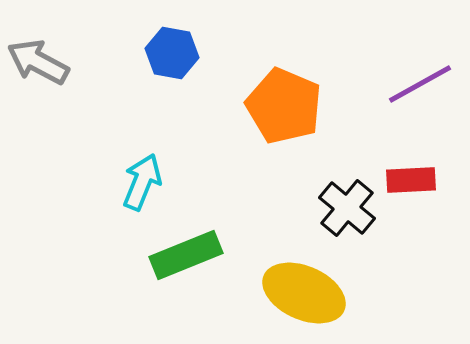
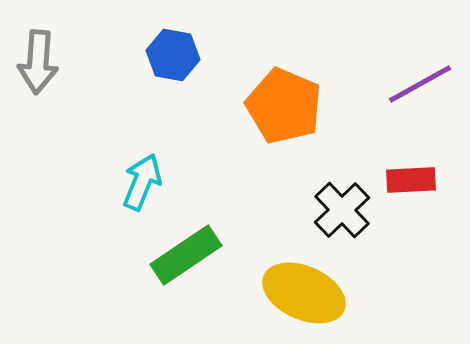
blue hexagon: moved 1 px right, 2 px down
gray arrow: rotated 114 degrees counterclockwise
black cross: moved 5 px left, 2 px down; rotated 6 degrees clockwise
green rectangle: rotated 12 degrees counterclockwise
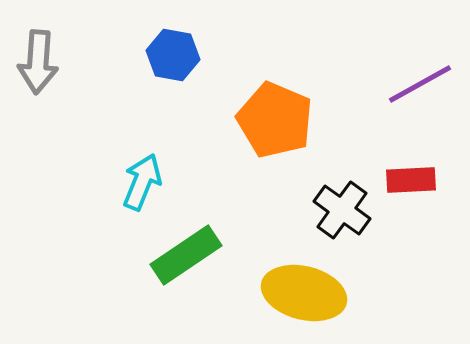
orange pentagon: moved 9 px left, 14 px down
black cross: rotated 10 degrees counterclockwise
yellow ellipse: rotated 10 degrees counterclockwise
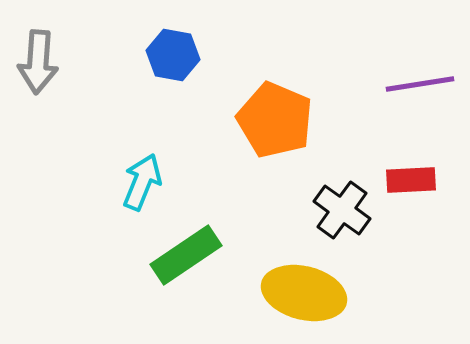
purple line: rotated 20 degrees clockwise
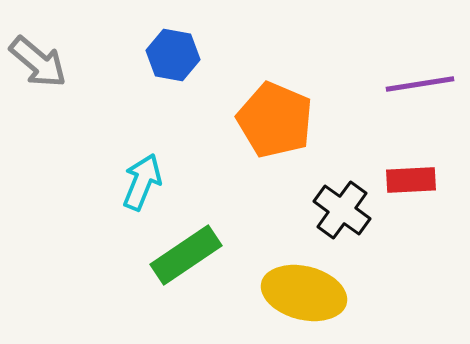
gray arrow: rotated 54 degrees counterclockwise
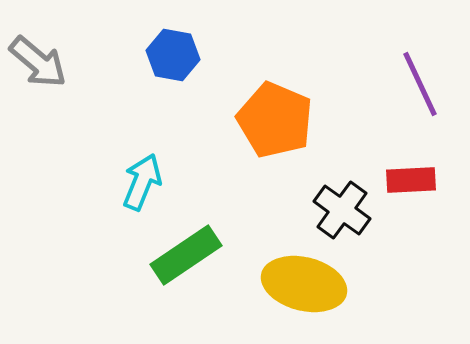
purple line: rotated 74 degrees clockwise
yellow ellipse: moved 9 px up
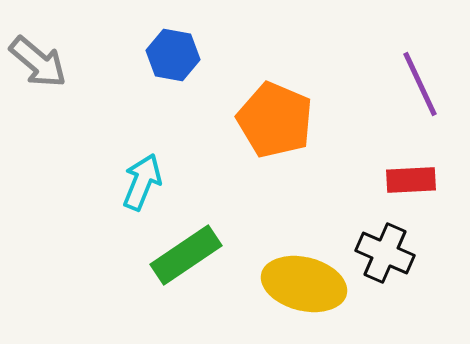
black cross: moved 43 px right, 43 px down; rotated 12 degrees counterclockwise
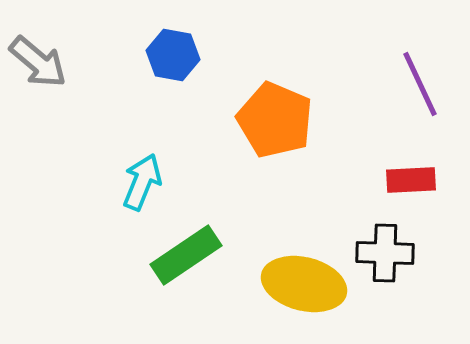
black cross: rotated 22 degrees counterclockwise
